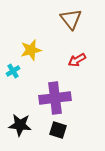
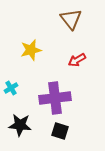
cyan cross: moved 2 px left, 17 px down
black square: moved 2 px right, 1 px down
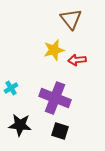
yellow star: moved 23 px right
red arrow: rotated 24 degrees clockwise
purple cross: rotated 28 degrees clockwise
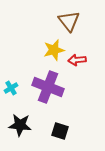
brown triangle: moved 2 px left, 2 px down
purple cross: moved 7 px left, 11 px up
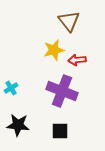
purple cross: moved 14 px right, 4 px down
black star: moved 2 px left
black square: rotated 18 degrees counterclockwise
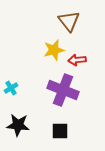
purple cross: moved 1 px right, 1 px up
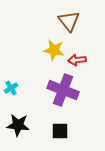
yellow star: rotated 25 degrees clockwise
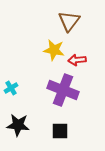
brown triangle: rotated 15 degrees clockwise
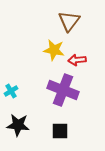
cyan cross: moved 3 px down
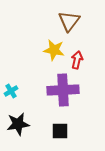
red arrow: rotated 108 degrees clockwise
purple cross: rotated 24 degrees counterclockwise
black star: moved 1 px up; rotated 15 degrees counterclockwise
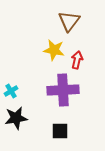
black star: moved 2 px left, 6 px up
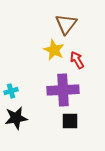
brown triangle: moved 3 px left, 3 px down
yellow star: rotated 15 degrees clockwise
red arrow: rotated 42 degrees counterclockwise
cyan cross: rotated 16 degrees clockwise
black square: moved 10 px right, 10 px up
